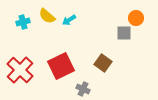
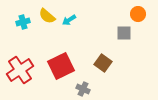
orange circle: moved 2 px right, 4 px up
red cross: rotated 12 degrees clockwise
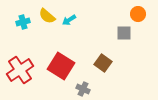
red square: rotated 32 degrees counterclockwise
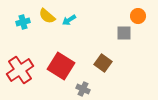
orange circle: moved 2 px down
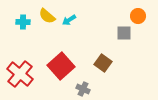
cyan cross: rotated 16 degrees clockwise
red square: rotated 16 degrees clockwise
red cross: moved 4 px down; rotated 16 degrees counterclockwise
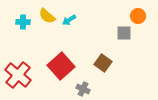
red cross: moved 2 px left, 1 px down
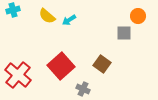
cyan cross: moved 10 px left, 12 px up; rotated 16 degrees counterclockwise
brown square: moved 1 px left, 1 px down
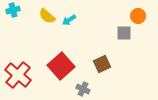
brown square: rotated 30 degrees clockwise
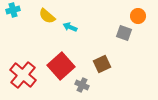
cyan arrow: moved 1 px right, 7 px down; rotated 56 degrees clockwise
gray square: rotated 21 degrees clockwise
red cross: moved 5 px right
gray cross: moved 1 px left, 4 px up
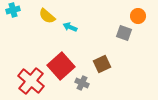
red cross: moved 8 px right, 6 px down
gray cross: moved 2 px up
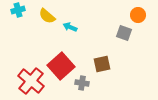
cyan cross: moved 5 px right
orange circle: moved 1 px up
brown square: rotated 12 degrees clockwise
gray cross: rotated 16 degrees counterclockwise
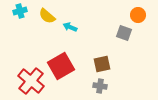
cyan cross: moved 2 px right, 1 px down
red square: rotated 12 degrees clockwise
gray cross: moved 18 px right, 3 px down
